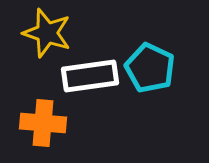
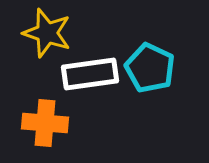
white rectangle: moved 2 px up
orange cross: moved 2 px right
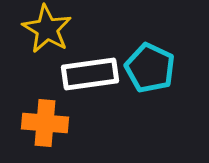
yellow star: moved 4 px up; rotated 12 degrees clockwise
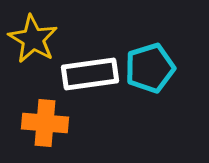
yellow star: moved 14 px left, 10 px down
cyan pentagon: rotated 30 degrees clockwise
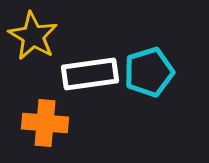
yellow star: moved 3 px up
cyan pentagon: moved 1 px left, 4 px down
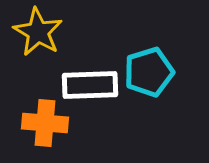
yellow star: moved 5 px right, 4 px up
white rectangle: moved 11 px down; rotated 6 degrees clockwise
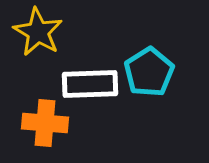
cyan pentagon: rotated 15 degrees counterclockwise
white rectangle: moved 1 px up
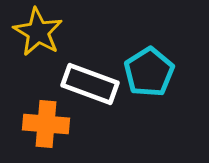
white rectangle: rotated 22 degrees clockwise
orange cross: moved 1 px right, 1 px down
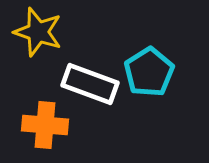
yellow star: rotated 12 degrees counterclockwise
orange cross: moved 1 px left, 1 px down
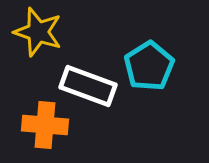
cyan pentagon: moved 6 px up
white rectangle: moved 2 px left, 2 px down
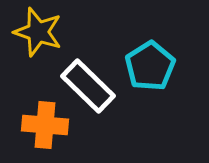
cyan pentagon: moved 1 px right
white rectangle: rotated 24 degrees clockwise
